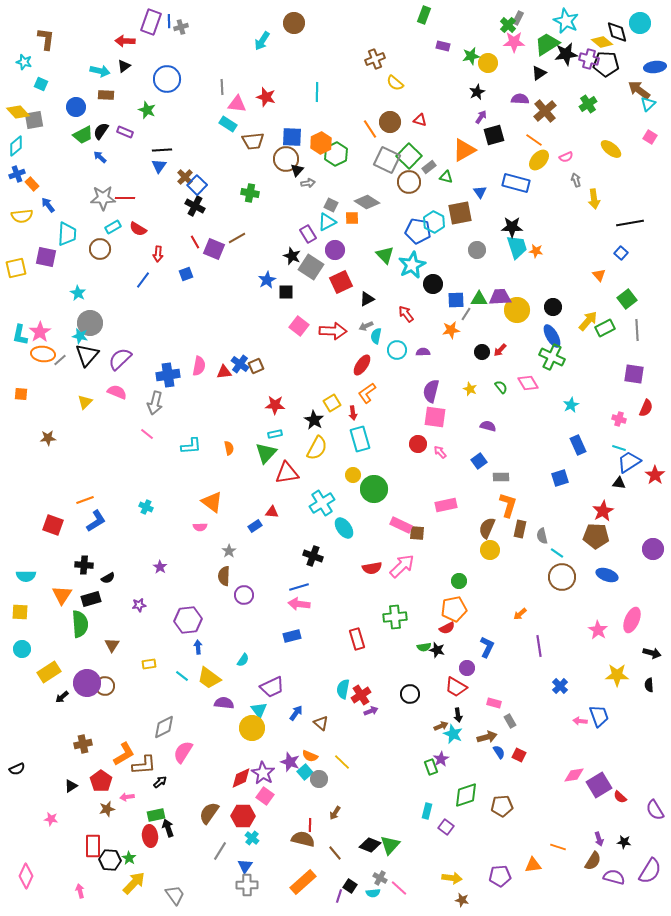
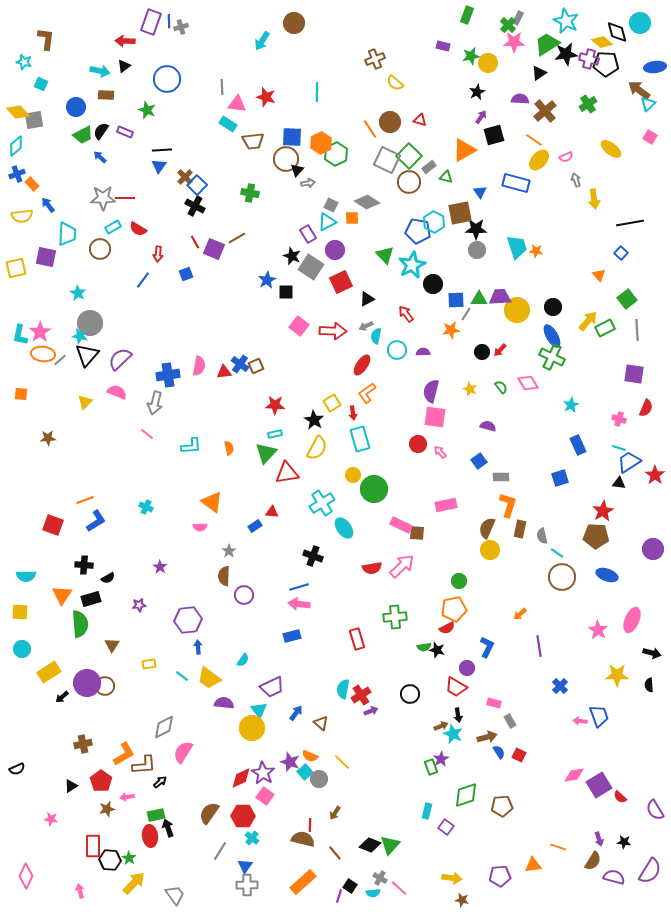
green rectangle at (424, 15): moved 43 px right
black star at (512, 227): moved 36 px left, 2 px down
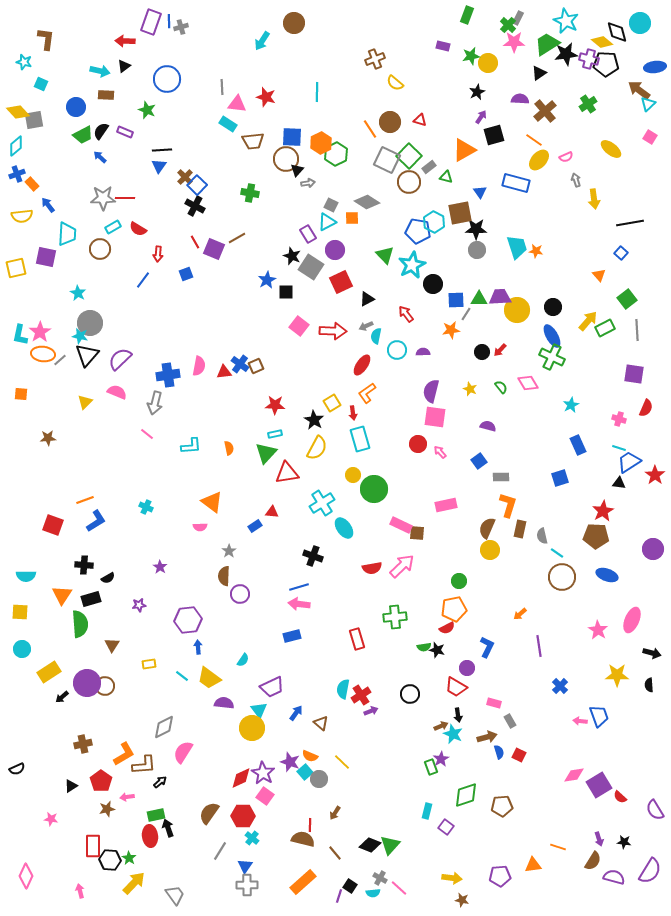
purple circle at (244, 595): moved 4 px left, 1 px up
blue semicircle at (499, 752): rotated 16 degrees clockwise
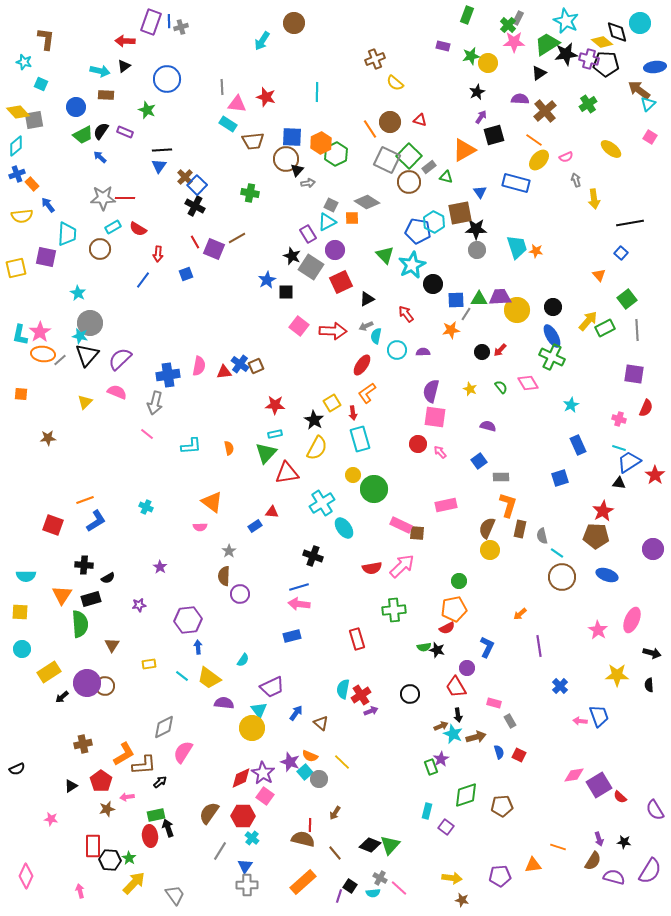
green cross at (395, 617): moved 1 px left, 7 px up
red trapezoid at (456, 687): rotated 30 degrees clockwise
brown arrow at (487, 737): moved 11 px left
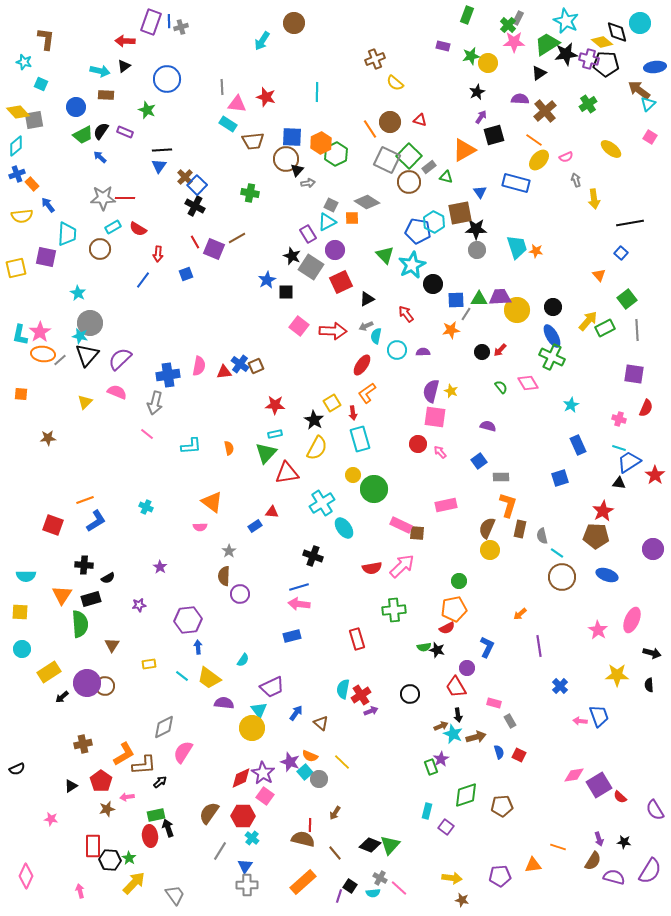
yellow star at (470, 389): moved 19 px left, 2 px down
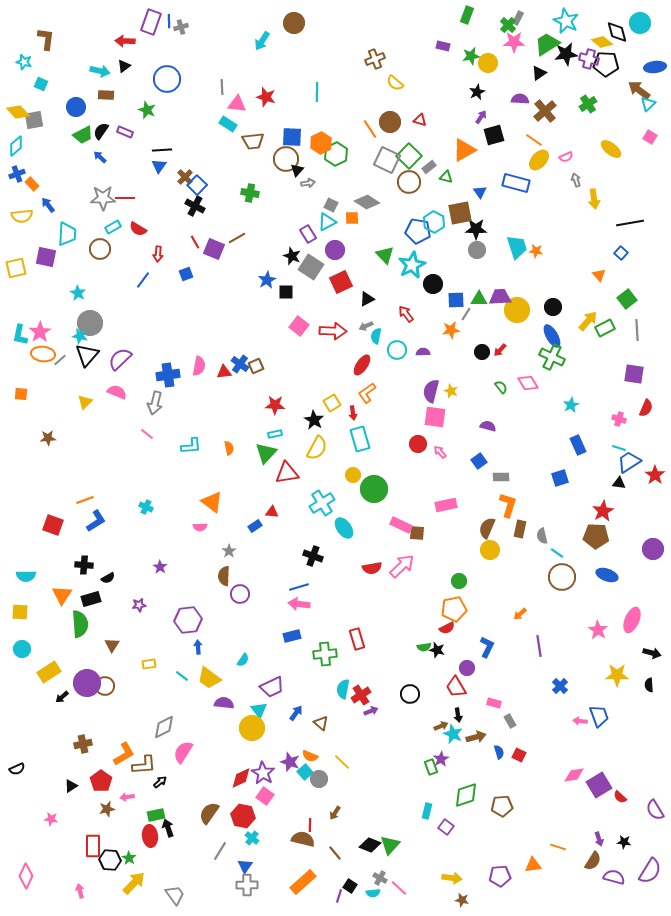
green cross at (394, 610): moved 69 px left, 44 px down
red hexagon at (243, 816): rotated 10 degrees clockwise
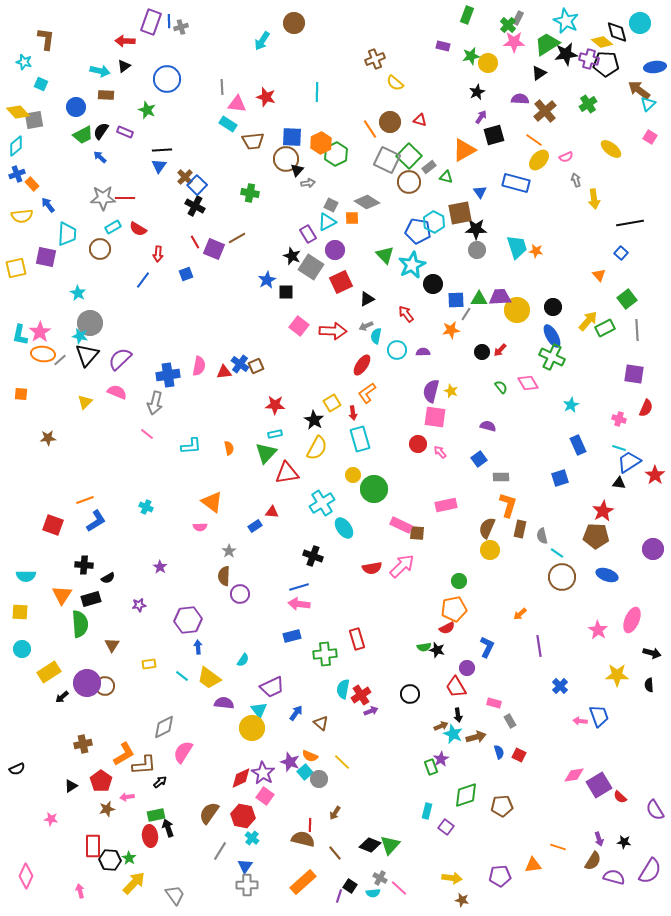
blue square at (479, 461): moved 2 px up
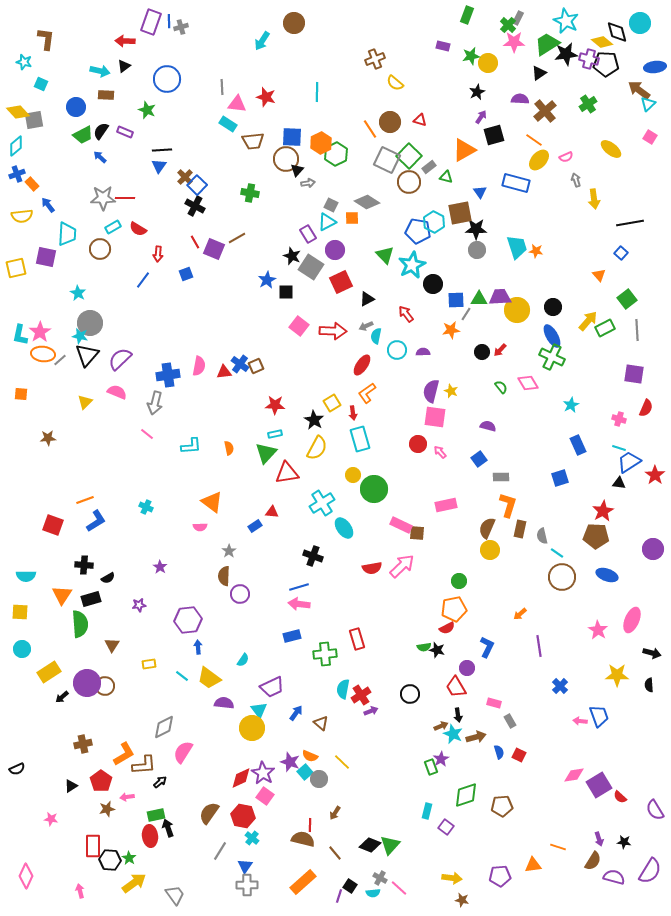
yellow arrow at (134, 883): rotated 10 degrees clockwise
